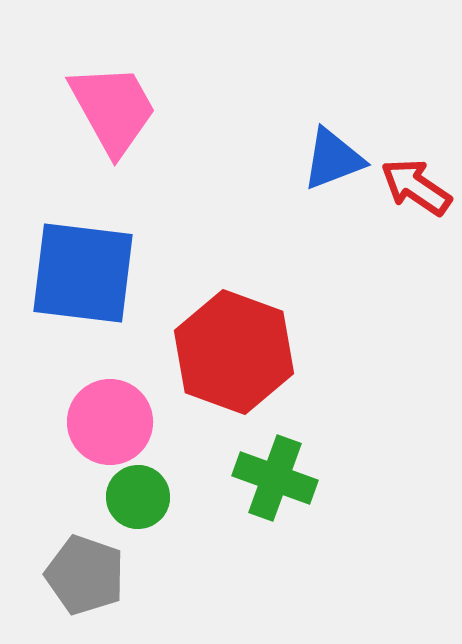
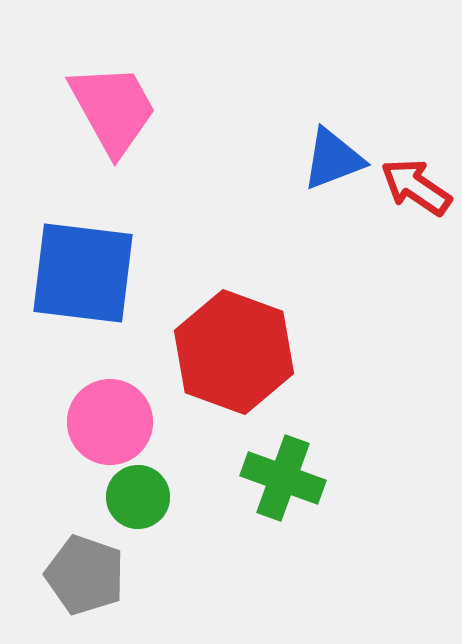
green cross: moved 8 px right
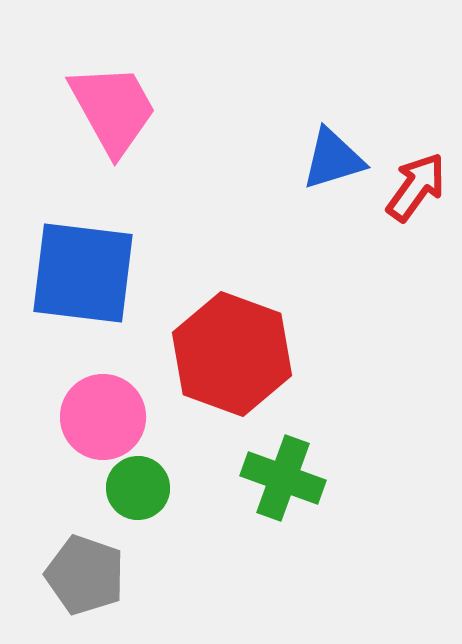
blue triangle: rotated 4 degrees clockwise
red arrow: rotated 92 degrees clockwise
red hexagon: moved 2 px left, 2 px down
pink circle: moved 7 px left, 5 px up
green circle: moved 9 px up
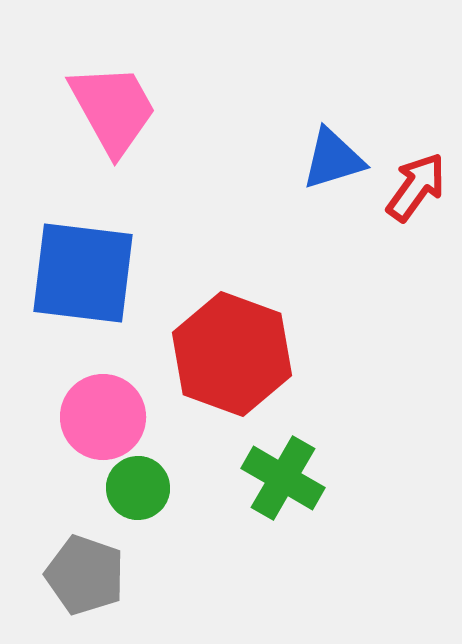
green cross: rotated 10 degrees clockwise
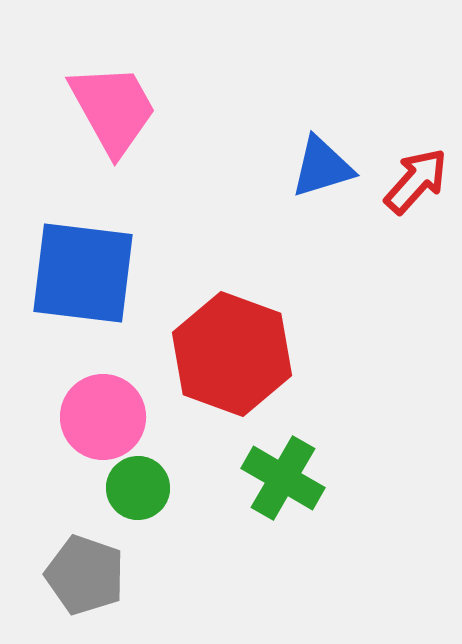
blue triangle: moved 11 px left, 8 px down
red arrow: moved 6 px up; rotated 6 degrees clockwise
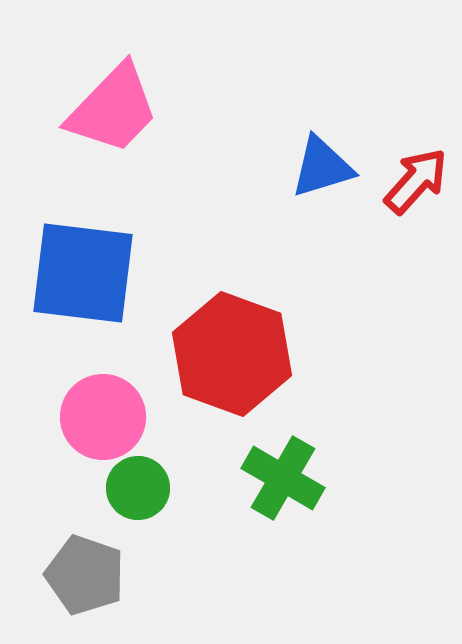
pink trapezoid: rotated 73 degrees clockwise
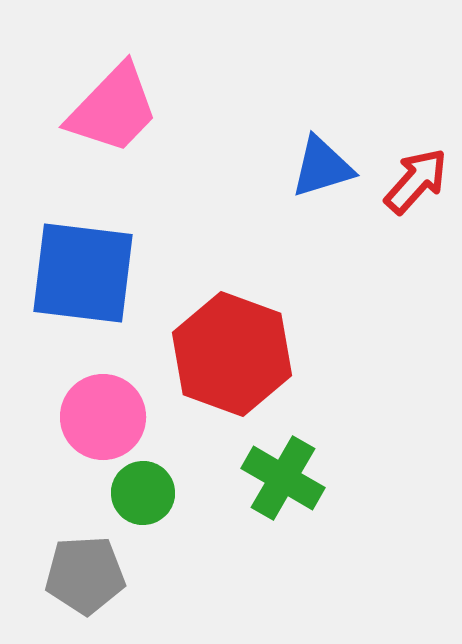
green circle: moved 5 px right, 5 px down
gray pentagon: rotated 22 degrees counterclockwise
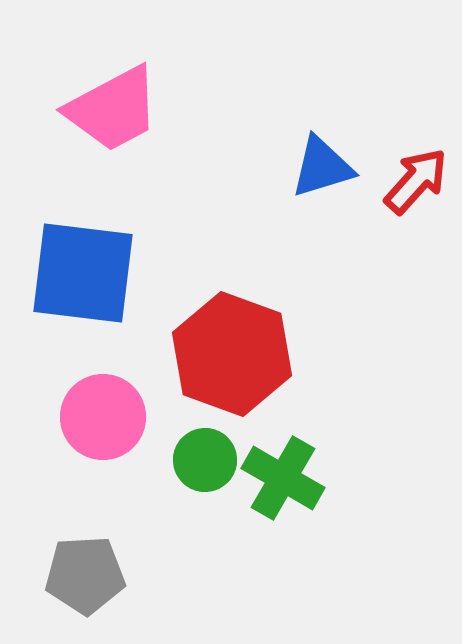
pink trapezoid: rotated 18 degrees clockwise
green circle: moved 62 px right, 33 px up
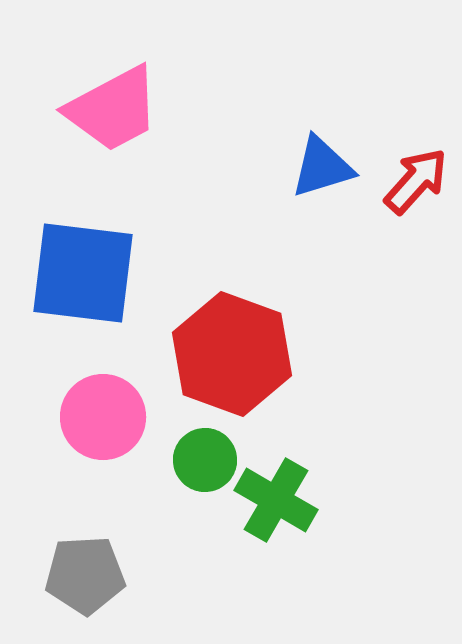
green cross: moved 7 px left, 22 px down
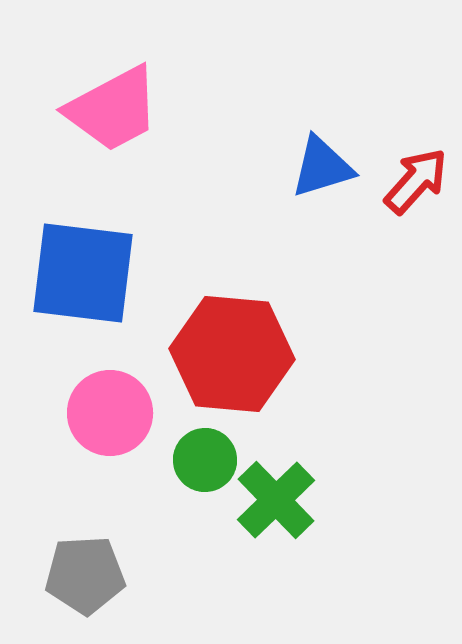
red hexagon: rotated 15 degrees counterclockwise
pink circle: moved 7 px right, 4 px up
green cross: rotated 16 degrees clockwise
